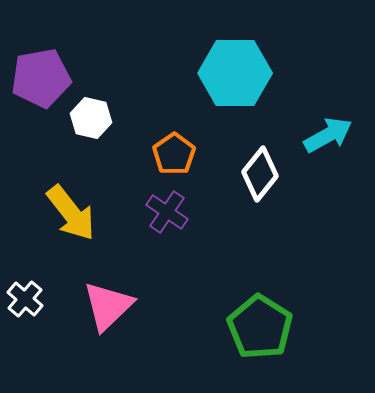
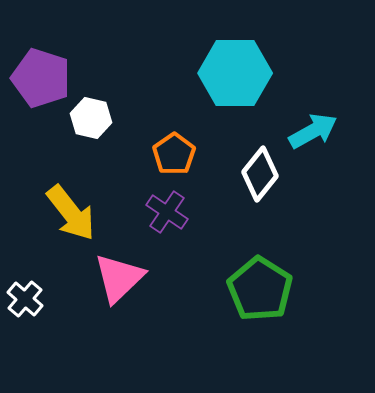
purple pentagon: rotated 28 degrees clockwise
cyan arrow: moved 15 px left, 4 px up
pink triangle: moved 11 px right, 28 px up
green pentagon: moved 38 px up
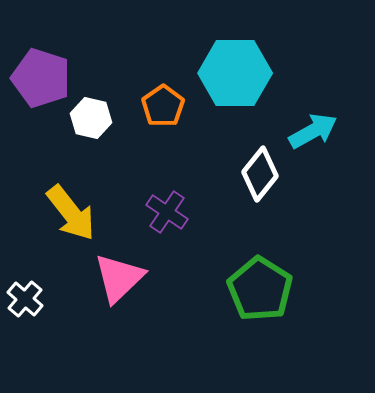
orange pentagon: moved 11 px left, 48 px up
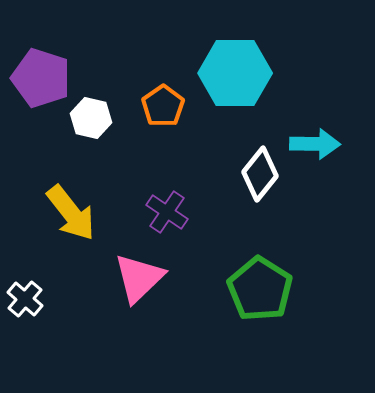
cyan arrow: moved 2 px right, 13 px down; rotated 30 degrees clockwise
pink triangle: moved 20 px right
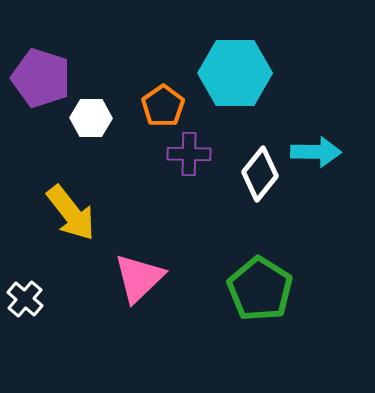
white hexagon: rotated 12 degrees counterclockwise
cyan arrow: moved 1 px right, 8 px down
purple cross: moved 22 px right, 58 px up; rotated 33 degrees counterclockwise
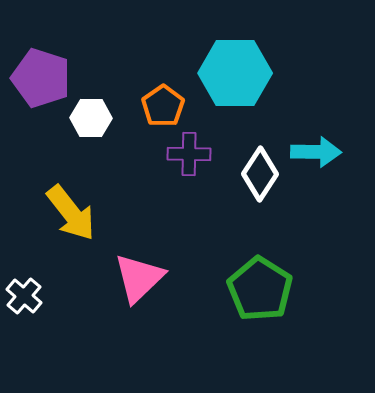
white diamond: rotated 6 degrees counterclockwise
white cross: moved 1 px left, 3 px up
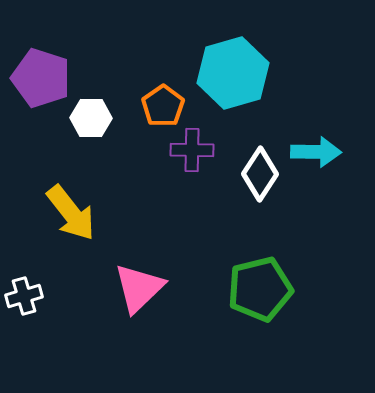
cyan hexagon: moved 2 px left; rotated 16 degrees counterclockwise
purple cross: moved 3 px right, 4 px up
pink triangle: moved 10 px down
green pentagon: rotated 26 degrees clockwise
white cross: rotated 33 degrees clockwise
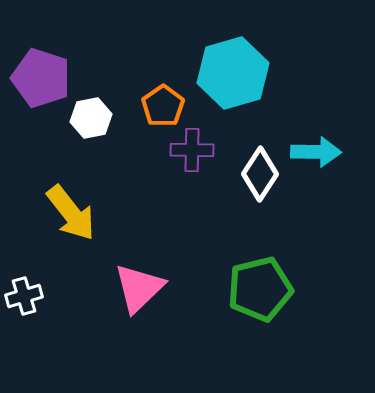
white hexagon: rotated 12 degrees counterclockwise
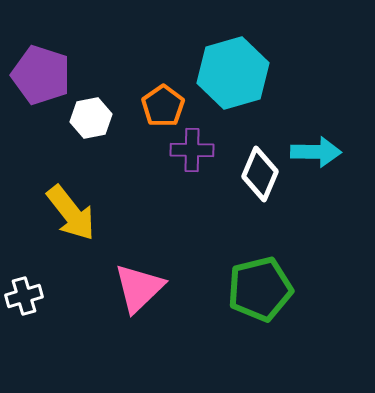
purple pentagon: moved 3 px up
white diamond: rotated 10 degrees counterclockwise
